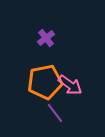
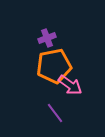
purple cross: moved 1 px right; rotated 18 degrees clockwise
orange pentagon: moved 9 px right, 16 px up
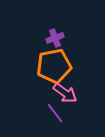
purple cross: moved 8 px right
pink arrow: moved 5 px left, 8 px down
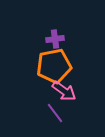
purple cross: moved 1 px down; rotated 12 degrees clockwise
pink arrow: moved 1 px left, 2 px up
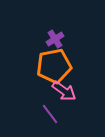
purple cross: rotated 24 degrees counterclockwise
purple line: moved 5 px left, 1 px down
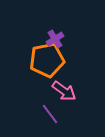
orange pentagon: moved 7 px left, 6 px up
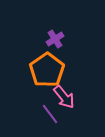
orange pentagon: moved 10 px down; rotated 24 degrees counterclockwise
pink arrow: moved 6 px down; rotated 15 degrees clockwise
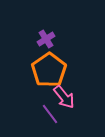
purple cross: moved 9 px left
orange pentagon: moved 2 px right
